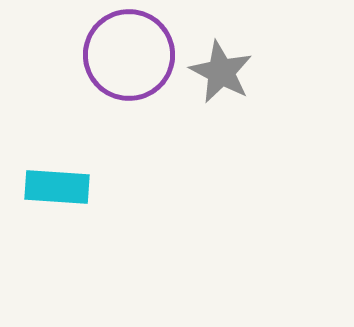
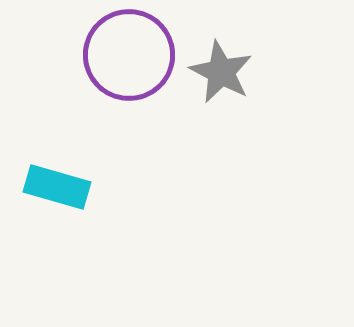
cyan rectangle: rotated 12 degrees clockwise
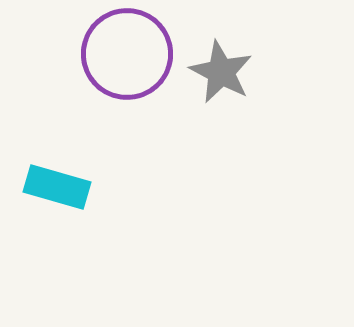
purple circle: moved 2 px left, 1 px up
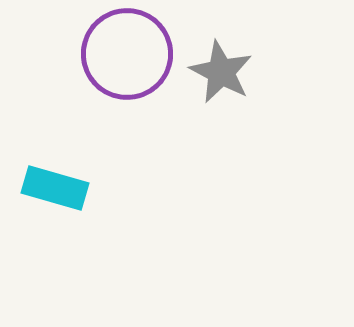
cyan rectangle: moved 2 px left, 1 px down
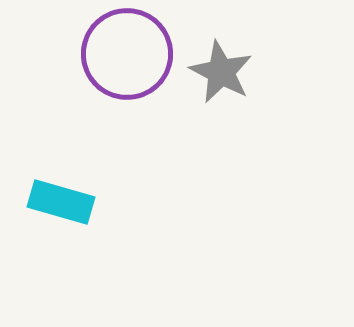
cyan rectangle: moved 6 px right, 14 px down
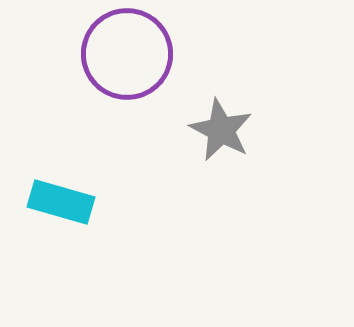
gray star: moved 58 px down
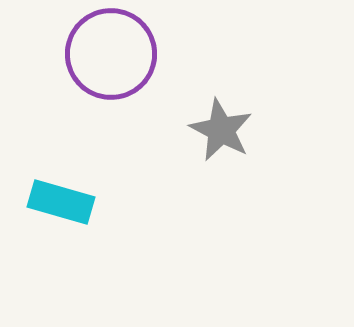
purple circle: moved 16 px left
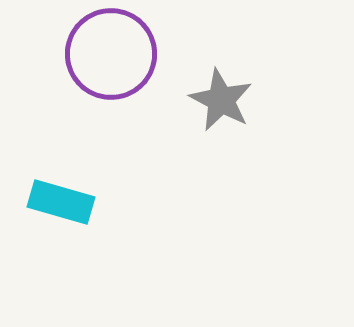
gray star: moved 30 px up
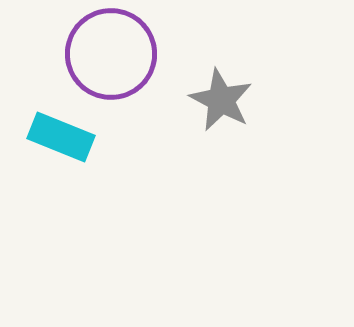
cyan rectangle: moved 65 px up; rotated 6 degrees clockwise
